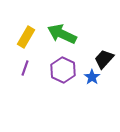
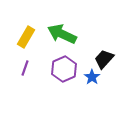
purple hexagon: moved 1 px right, 1 px up; rotated 10 degrees clockwise
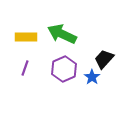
yellow rectangle: rotated 60 degrees clockwise
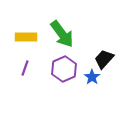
green arrow: rotated 152 degrees counterclockwise
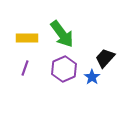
yellow rectangle: moved 1 px right, 1 px down
black trapezoid: moved 1 px right, 1 px up
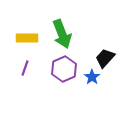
green arrow: rotated 16 degrees clockwise
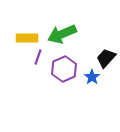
green arrow: rotated 88 degrees clockwise
black trapezoid: moved 1 px right
purple line: moved 13 px right, 11 px up
